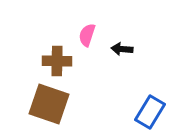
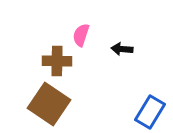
pink semicircle: moved 6 px left
brown square: rotated 15 degrees clockwise
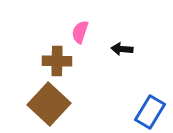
pink semicircle: moved 1 px left, 3 px up
brown square: rotated 9 degrees clockwise
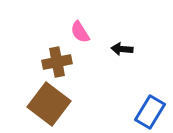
pink semicircle: rotated 50 degrees counterclockwise
brown cross: moved 1 px down; rotated 12 degrees counterclockwise
brown square: rotated 6 degrees counterclockwise
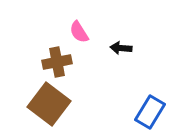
pink semicircle: moved 1 px left
black arrow: moved 1 px left, 1 px up
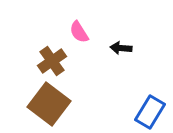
brown cross: moved 5 px left, 1 px up; rotated 24 degrees counterclockwise
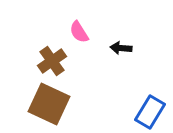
brown square: rotated 12 degrees counterclockwise
